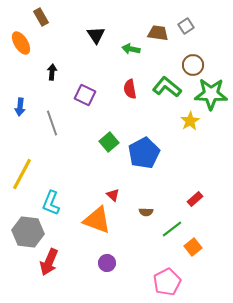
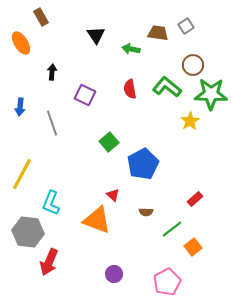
blue pentagon: moved 1 px left, 11 px down
purple circle: moved 7 px right, 11 px down
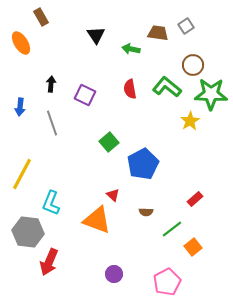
black arrow: moved 1 px left, 12 px down
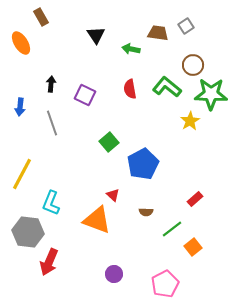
pink pentagon: moved 2 px left, 2 px down
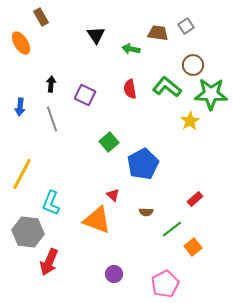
gray line: moved 4 px up
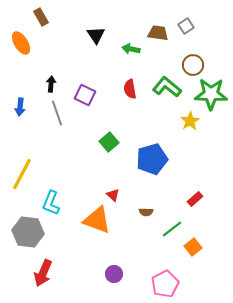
gray line: moved 5 px right, 6 px up
blue pentagon: moved 9 px right, 5 px up; rotated 12 degrees clockwise
red arrow: moved 6 px left, 11 px down
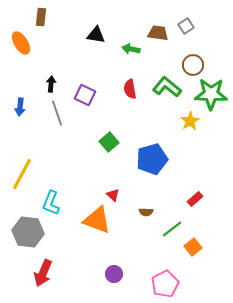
brown rectangle: rotated 36 degrees clockwise
black triangle: rotated 48 degrees counterclockwise
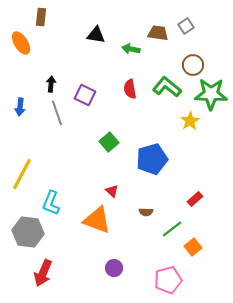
red triangle: moved 1 px left, 4 px up
purple circle: moved 6 px up
pink pentagon: moved 3 px right, 4 px up; rotated 12 degrees clockwise
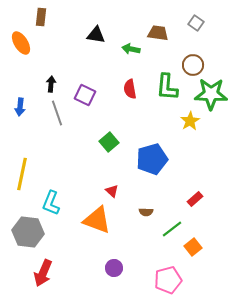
gray square: moved 10 px right, 3 px up; rotated 21 degrees counterclockwise
green L-shape: rotated 124 degrees counterclockwise
yellow line: rotated 16 degrees counterclockwise
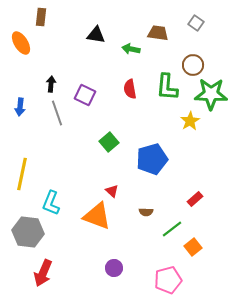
orange triangle: moved 4 px up
